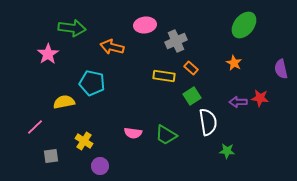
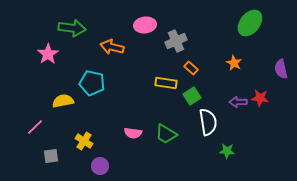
green ellipse: moved 6 px right, 2 px up
yellow rectangle: moved 2 px right, 7 px down
yellow semicircle: moved 1 px left, 1 px up
green trapezoid: moved 1 px up
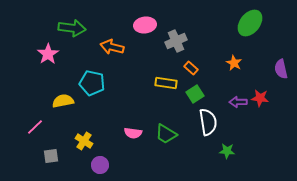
green square: moved 3 px right, 2 px up
purple circle: moved 1 px up
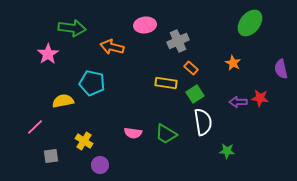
gray cross: moved 2 px right
orange star: moved 1 px left
white semicircle: moved 5 px left
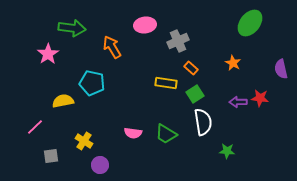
orange arrow: rotated 45 degrees clockwise
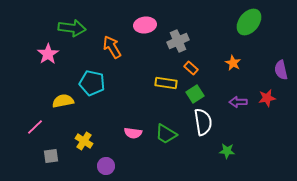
green ellipse: moved 1 px left, 1 px up
purple semicircle: moved 1 px down
red star: moved 7 px right; rotated 18 degrees counterclockwise
purple circle: moved 6 px right, 1 px down
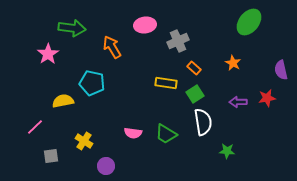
orange rectangle: moved 3 px right
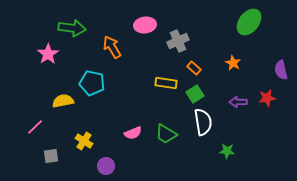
pink semicircle: rotated 30 degrees counterclockwise
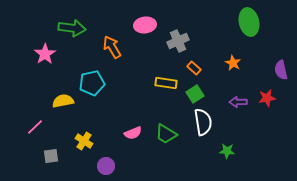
green ellipse: rotated 52 degrees counterclockwise
pink star: moved 3 px left
cyan pentagon: rotated 25 degrees counterclockwise
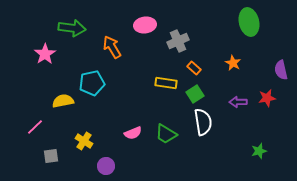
green star: moved 32 px right; rotated 21 degrees counterclockwise
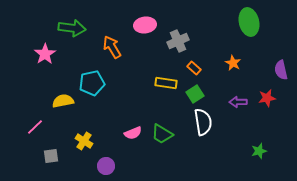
green trapezoid: moved 4 px left
